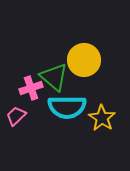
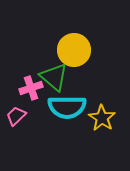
yellow circle: moved 10 px left, 10 px up
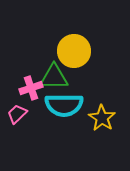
yellow circle: moved 1 px down
green triangle: rotated 40 degrees counterclockwise
cyan semicircle: moved 3 px left, 2 px up
pink trapezoid: moved 1 px right, 2 px up
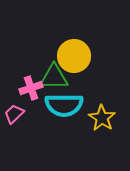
yellow circle: moved 5 px down
pink trapezoid: moved 3 px left
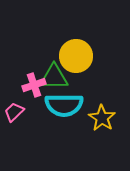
yellow circle: moved 2 px right
pink cross: moved 3 px right, 3 px up
pink trapezoid: moved 2 px up
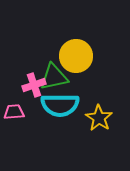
green triangle: rotated 12 degrees counterclockwise
cyan semicircle: moved 4 px left
pink trapezoid: rotated 40 degrees clockwise
yellow star: moved 3 px left
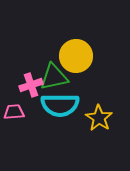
pink cross: moved 3 px left
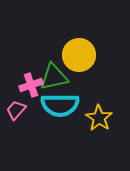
yellow circle: moved 3 px right, 1 px up
pink trapezoid: moved 2 px right, 2 px up; rotated 45 degrees counterclockwise
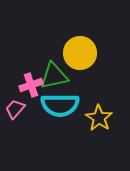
yellow circle: moved 1 px right, 2 px up
green triangle: moved 1 px up
pink trapezoid: moved 1 px left, 1 px up
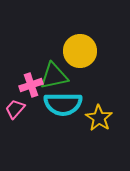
yellow circle: moved 2 px up
cyan semicircle: moved 3 px right, 1 px up
